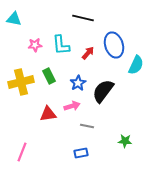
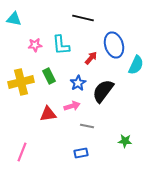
red arrow: moved 3 px right, 5 px down
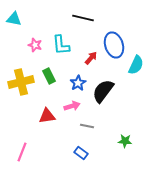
pink star: rotated 24 degrees clockwise
red triangle: moved 1 px left, 2 px down
blue rectangle: rotated 48 degrees clockwise
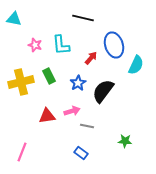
pink arrow: moved 5 px down
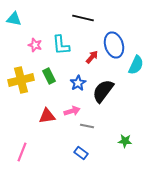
red arrow: moved 1 px right, 1 px up
yellow cross: moved 2 px up
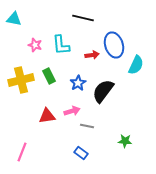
red arrow: moved 2 px up; rotated 40 degrees clockwise
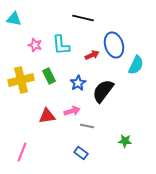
red arrow: rotated 16 degrees counterclockwise
